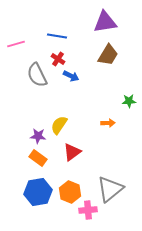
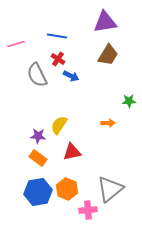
red triangle: rotated 24 degrees clockwise
orange hexagon: moved 3 px left, 3 px up
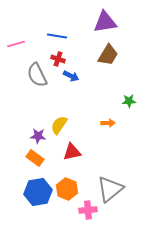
red cross: rotated 16 degrees counterclockwise
orange rectangle: moved 3 px left
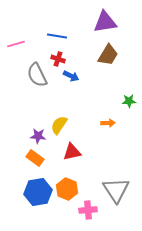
gray triangle: moved 6 px right, 1 px down; rotated 24 degrees counterclockwise
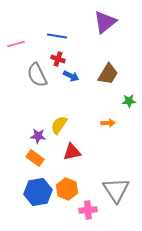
purple triangle: rotated 30 degrees counterclockwise
brown trapezoid: moved 19 px down
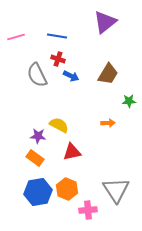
pink line: moved 7 px up
yellow semicircle: rotated 84 degrees clockwise
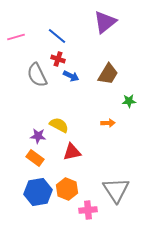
blue line: rotated 30 degrees clockwise
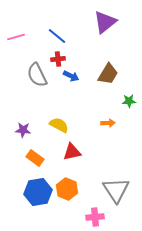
red cross: rotated 24 degrees counterclockwise
purple star: moved 15 px left, 6 px up
pink cross: moved 7 px right, 7 px down
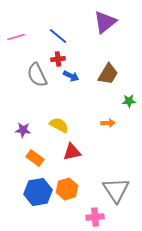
blue line: moved 1 px right
orange hexagon: rotated 20 degrees clockwise
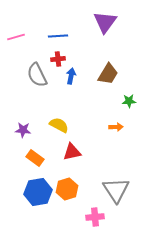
purple triangle: rotated 15 degrees counterclockwise
blue line: rotated 42 degrees counterclockwise
blue arrow: rotated 105 degrees counterclockwise
orange arrow: moved 8 px right, 4 px down
